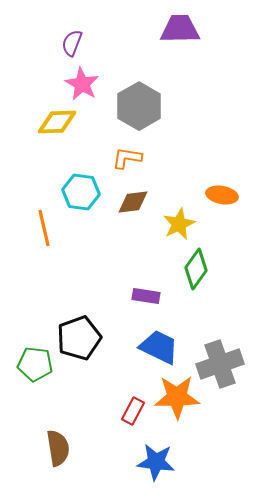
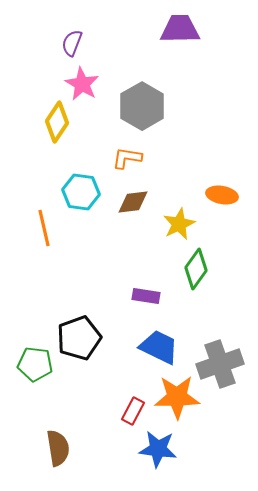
gray hexagon: moved 3 px right
yellow diamond: rotated 54 degrees counterclockwise
blue star: moved 2 px right, 13 px up
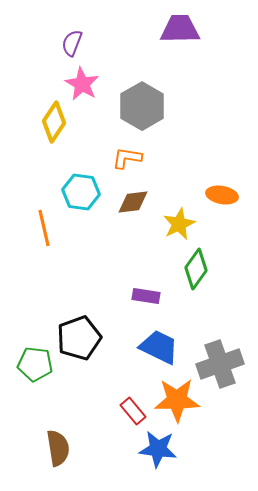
yellow diamond: moved 3 px left
orange star: moved 3 px down
red rectangle: rotated 68 degrees counterclockwise
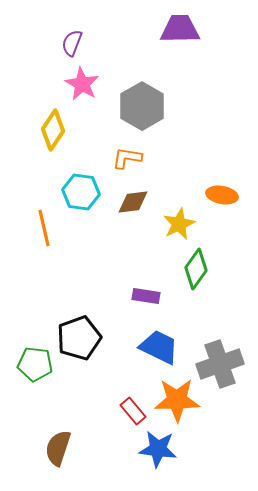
yellow diamond: moved 1 px left, 8 px down
brown semicircle: rotated 153 degrees counterclockwise
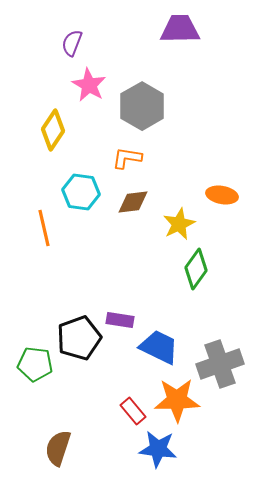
pink star: moved 7 px right, 1 px down
purple rectangle: moved 26 px left, 24 px down
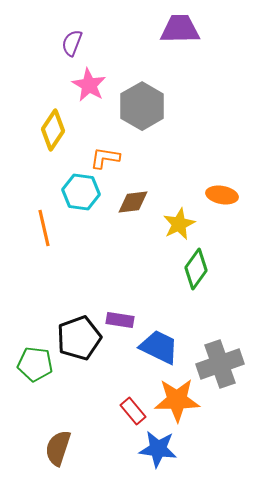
orange L-shape: moved 22 px left
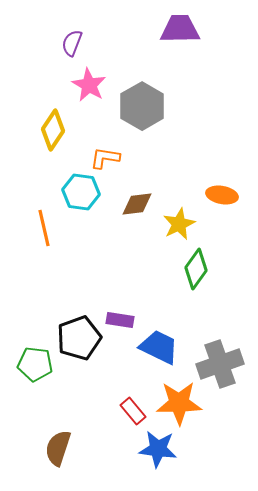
brown diamond: moved 4 px right, 2 px down
orange star: moved 2 px right, 3 px down
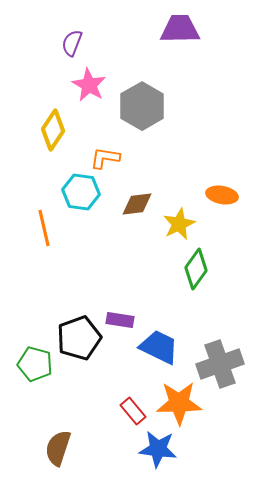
green pentagon: rotated 8 degrees clockwise
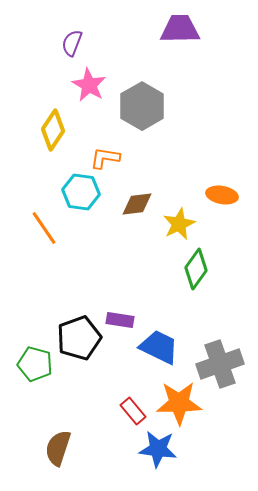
orange line: rotated 21 degrees counterclockwise
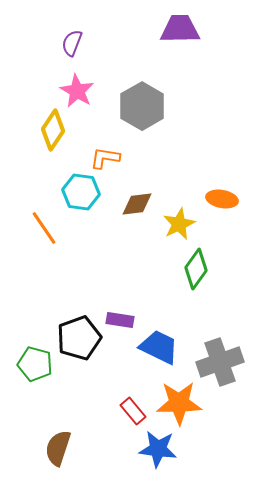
pink star: moved 12 px left, 6 px down
orange ellipse: moved 4 px down
gray cross: moved 2 px up
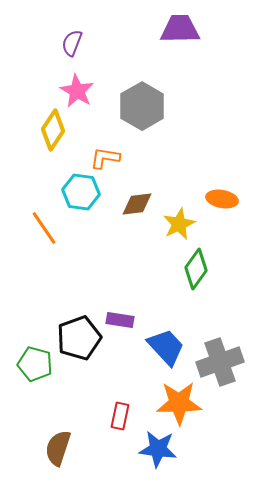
blue trapezoid: moved 7 px right; rotated 21 degrees clockwise
red rectangle: moved 13 px left, 5 px down; rotated 52 degrees clockwise
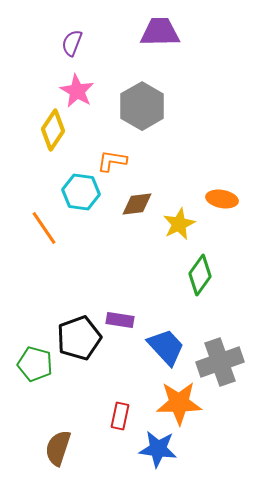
purple trapezoid: moved 20 px left, 3 px down
orange L-shape: moved 7 px right, 3 px down
green diamond: moved 4 px right, 6 px down
